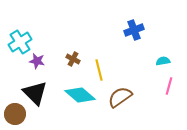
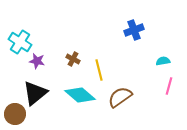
cyan cross: rotated 25 degrees counterclockwise
black triangle: rotated 36 degrees clockwise
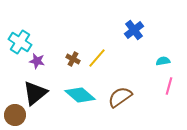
blue cross: rotated 18 degrees counterclockwise
yellow line: moved 2 px left, 12 px up; rotated 55 degrees clockwise
brown circle: moved 1 px down
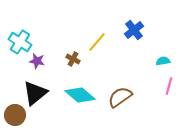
yellow line: moved 16 px up
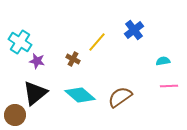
pink line: rotated 72 degrees clockwise
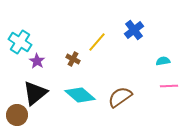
purple star: rotated 21 degrees clockwise
brown circle: moved 2 px right
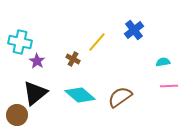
cyan cross: rotated 20 degrees counterclockwise
cyan semicircle: moved 1 px down
